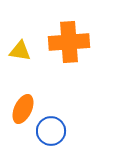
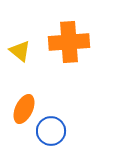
yellow triangle: rotated 30 degrees clockwise
orange ellipse: moved 1 px right
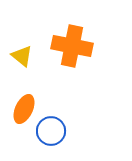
orange cross: moved 3 px right, 4 px down; rotated 15 degrees clockwise
yellow triangle: moved 2 px right, 5 px down
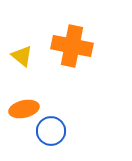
orange ellipse: rotated 52 degrees clockwise
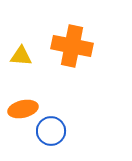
yellow triangle: moved 1 px left; rotated 35 degrees counterclockwise
orange ellipse: moved 1 px left
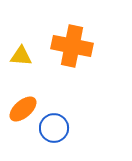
orange ellipse: rotated 28 degrees counterclockwise
blue circle: moved 3 px right, 3 px up
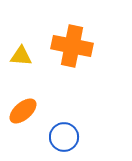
orange ellipse: moved 2 px down
blue circle: moved 10 px right, 9 px down
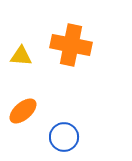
orange cross: moved 1 px left, 1 px up
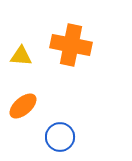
orange ellipse: moved 5 px up
blue circle: moved 4 px left
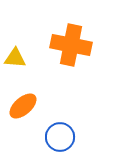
yellow triangle: moved 6 px left, 2 px down
